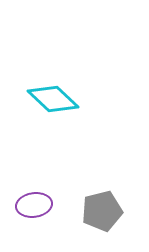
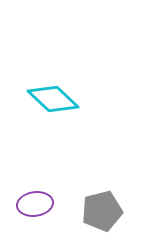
purple ellipse: moved 1 px right, 1 px up
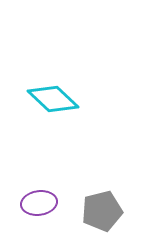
purple ellipse: moved 4 px right, 1 px up
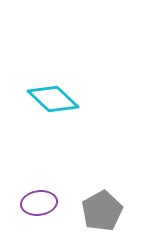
gray pentagon: rotated 15 degrees counterclockwise
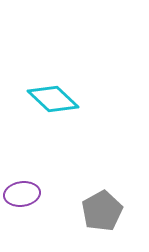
purple ellipse: moved 17 px left, 9 px up
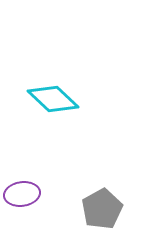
gray pentagon: moved 2 px up
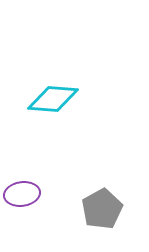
cyan diamond: rotated 39 degrees counterclockwise
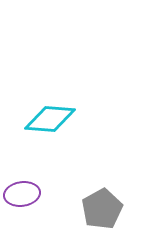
cyan diamond: moved 3 px left, 20 px down
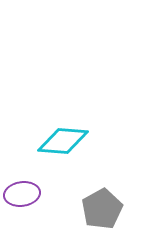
cyan diamond: moved 13 px right, 22 px down
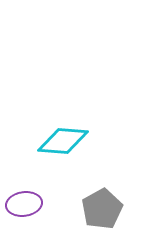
purple ellipse: moved 2 px right, 10 px down
